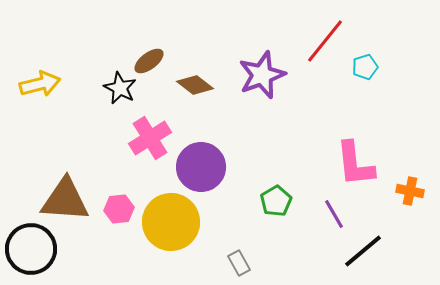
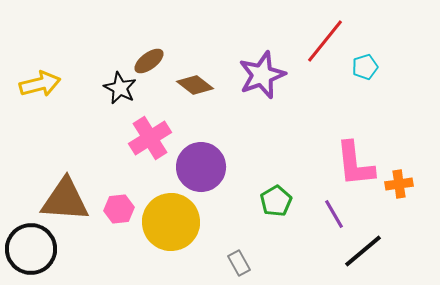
orange cross: moved 11 px left, 7 px up; rotated 20 degrees counterclockwise
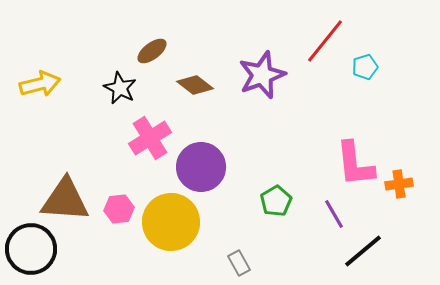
brown ellipse: moved 3 px right, 10 px up
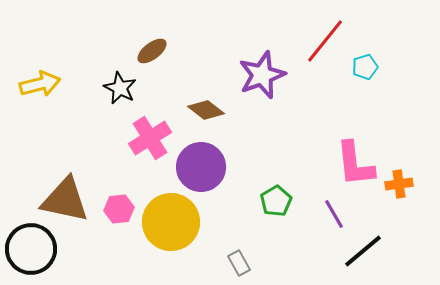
brown diamond: moved 11 px right, 25 px down
brown triangle: rotated 8 degrees clockwise
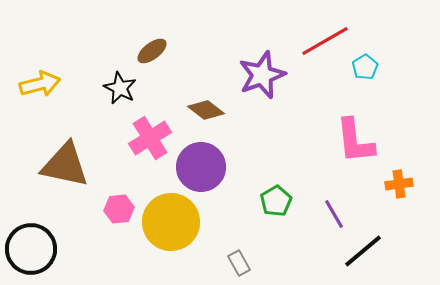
red line: rotated 21 degrees clockwise
cyan pentagon: rotated 15 degrees counterclockwise
pink L-shape: moved 23 px up
brown triangle: moved 35 px up
